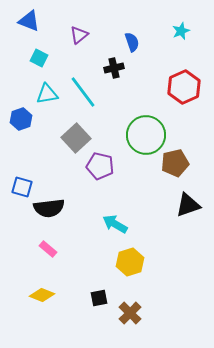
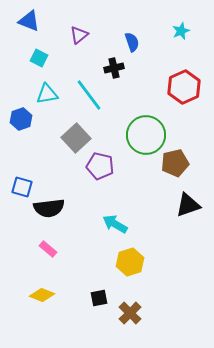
cyan line: moved 6 px right, 3 px down
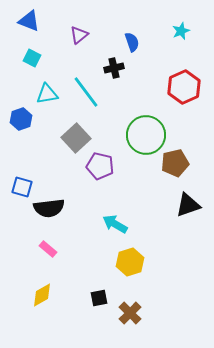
cyan square: moved 7 px left
cyan line: moved 3 px left, 3 px up
yellow diamond: rotated 50 degrees counterclockwise
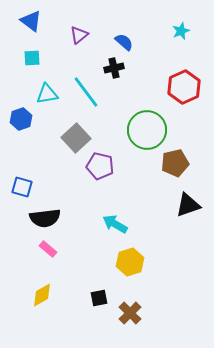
blue triangle: moved 2 px right; rotated 15 degrees clockwise
blue semicircle: moved 8 px left; rotated 30 degrees counterclockwise
cyan square: rotated 30 degrees counterclockwise
green circle: moved 1 px right, 5 px up
black semicircle: moved 4 px left, 10 px down
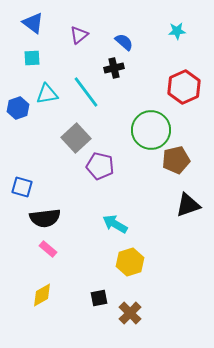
blue triangle: moved 2 px right, 2 px down
cyan star: moved 4 px left; rotated 18 degrees clockwise
blue hexagon: moved 3 px left, 11 px up
green circle: moved 4 px right
brown pentagon: moved 1 px right, 3 px up
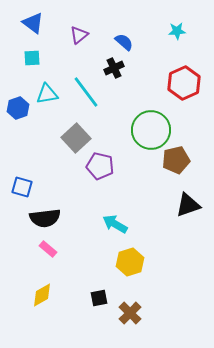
black cross: rotated 12 degrees counterclockwise
red hexagon: moved 4 px up
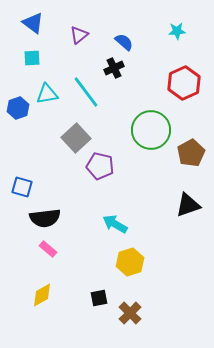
brown pentagon: moved 15 px right, 7 px up; rotated 16 degrees counterclockwise
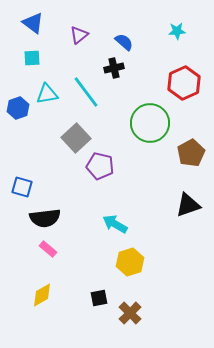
black cross: rotated 12 degrees clockwise
green circle: moved 1 px left, 7 px up
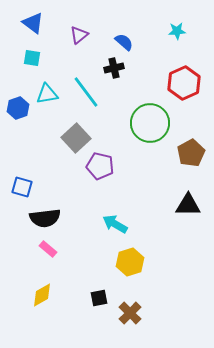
cyan square: rotated 12 degrees clockwise
black triangle: rotated 20 degrees clockwise
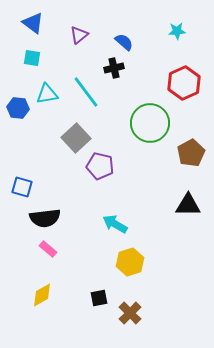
blue hexagon: rotated 25 degrees clockwise
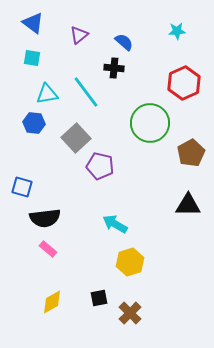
black cross: rotated 18 degrees clockwise
blue hexagon: moved 16 px right, 15 px down
yellow diamond: moved 10 px right, 7 px down
